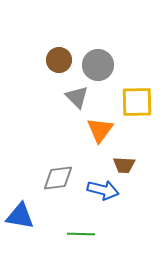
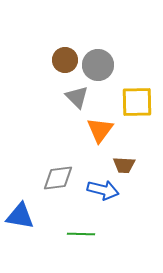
brown circle: moved 6 px right
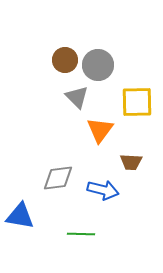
brown trapezoid: moved 7 px right, 3 px up
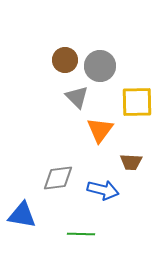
gray circle: moved 2 px right, 1 px down
blue triangle: moved 2 px right, 1 px up
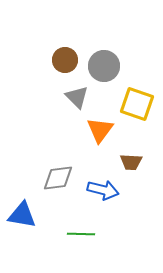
gray circle: moved 4 px right
yellow square: moved 2 px down; rotated 20 degrees clockwise
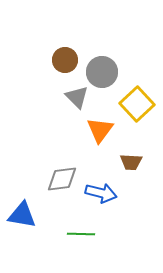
gray circle: moved 2 px left, 6 px down
yellow square: rotated 28 degrees clockwise
gray diamond: moved 4 px right, 1 px down
blue arrow: moved 2 px left, 3 px down
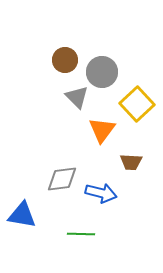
orange triangle: moved 2 px right
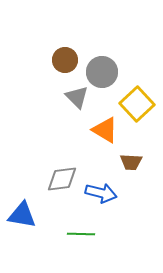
orange triangle: moved 3 px right; rotated 36 degrees counterclockwise
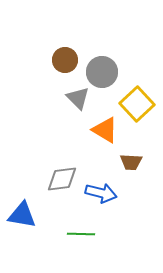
gray triangle: moved 1 px right, 1 px down
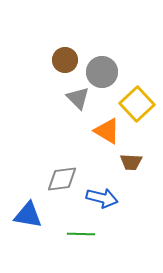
orange triangle: moved 2 px right, 1 px down
blue arrow: moved 1 px right, 5 px down
blue triangle: moved 6 px right
